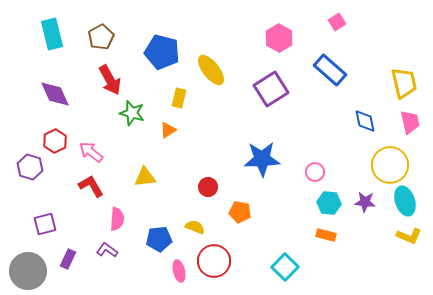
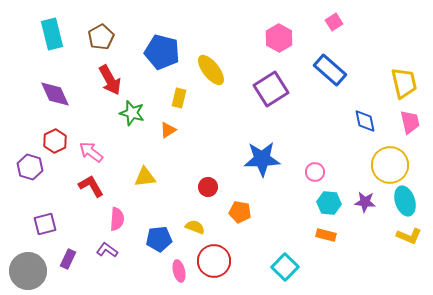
pink square at (337, 22): moved 3 px left
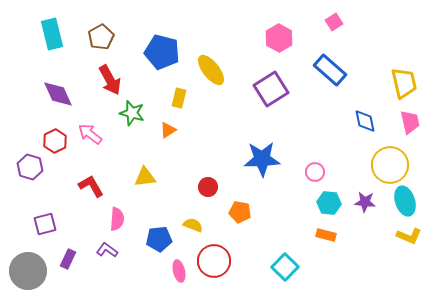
purple diamond at (55, 94): moved 3 px right
pink arrow at (91, 152): moved 1 px left, 18 px up
yellow semicircle at (195, 227): moved 2 px left, 2 px up
